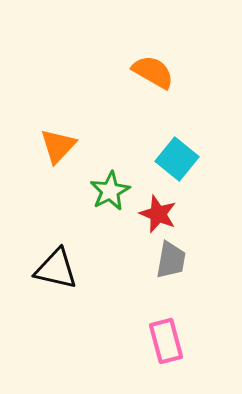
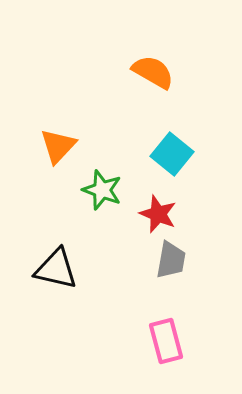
cyan square: moved 5 px left, 5 px up
green star: moved 8 px left, 1 px up; rotated 24 degrees counterclockwise
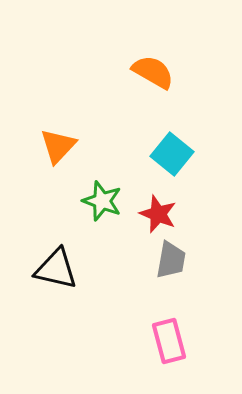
green star: moved 11 px down
pink rectangle: moved 3 px right
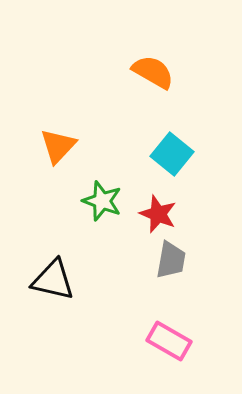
black triangle: moved 3 px left, 11 px down
pink rectangle: rotated 45 degrees counterclockwise
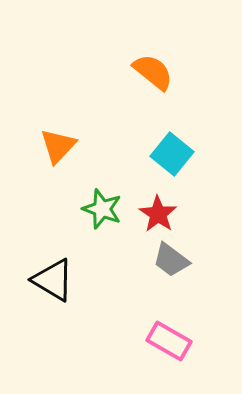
orange semicircle: rotated 9 degrees clockwise
green star: moved 8 px down
red star: rotated 12 degrees clockwise
gray trapezoid: rotated 117 degrees clockwise
black triangle: rotated 18 degrees clockwise
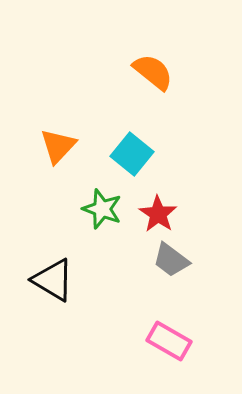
cyan square: moved 40 px left
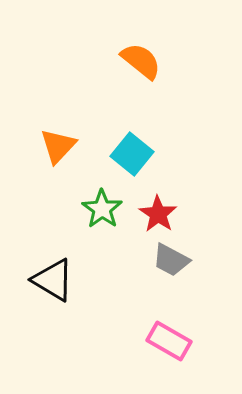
orange semicircle: moved 12 px left, 11 px up
green star: rotated 15 degrees clockwise
gray trapezoid: rotated 9 degrees counterclockwise
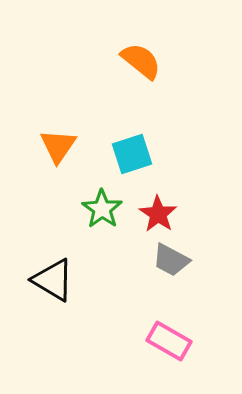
orange triangle: rotated 9 degrees counterclockwise
cyan square: rotated 33 degrees clockwise
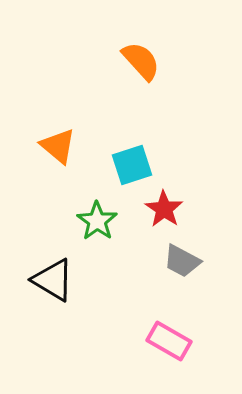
orange semicircle: rotated 9 degrees clockwise
orange triangle: rotated 24 degrees counterclockwise
cyan square: moved 11 px down
green star: moved 5 px left, 12 px down
red star: moved 6 px right, 5 px up
gray trapezoid: moved 11 px right, 1 px down
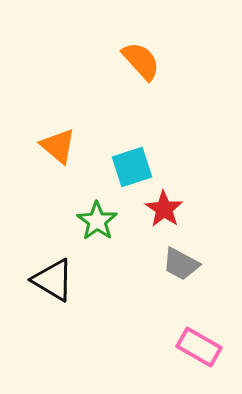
cyan square: moved 2 px down
gray trapezoid: moved 1 px left, 3 px down
pink rectangle: moved 30 px right, 6 px down
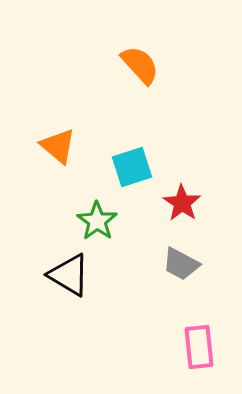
orange semicircle: moved 1 px left, 4 px down
red star: moved 18 px right, 6 px up
black triangle: moved 16 px right, 5 px up
pink rectangle: rotated 54 degrees clockwise
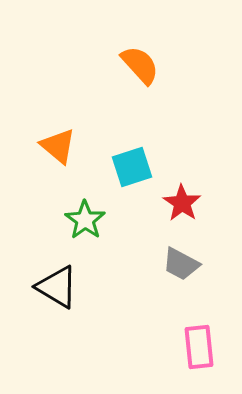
green star: moved 12 px left, 1 px up
black triangle: moved 12 px left, 12 px down
